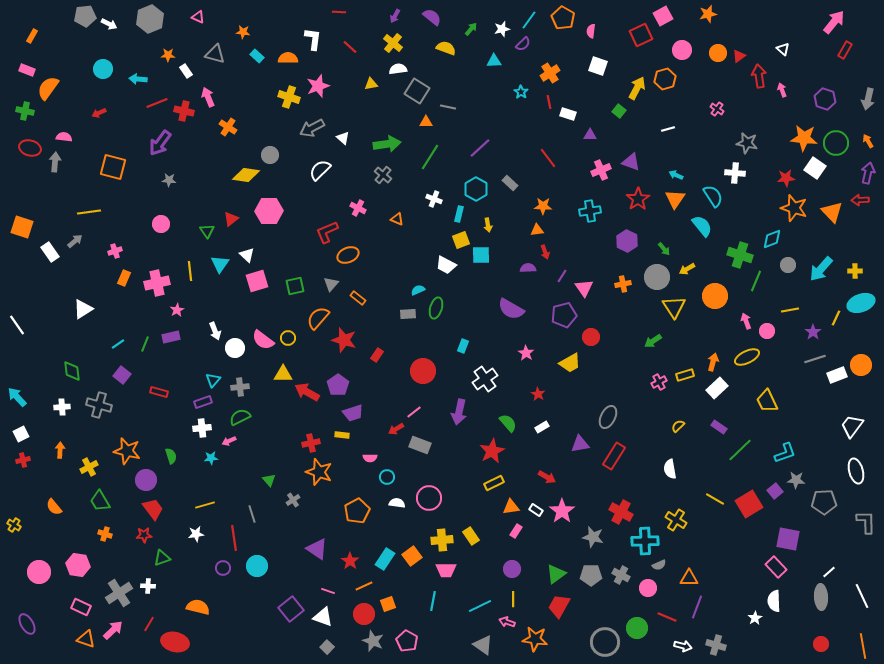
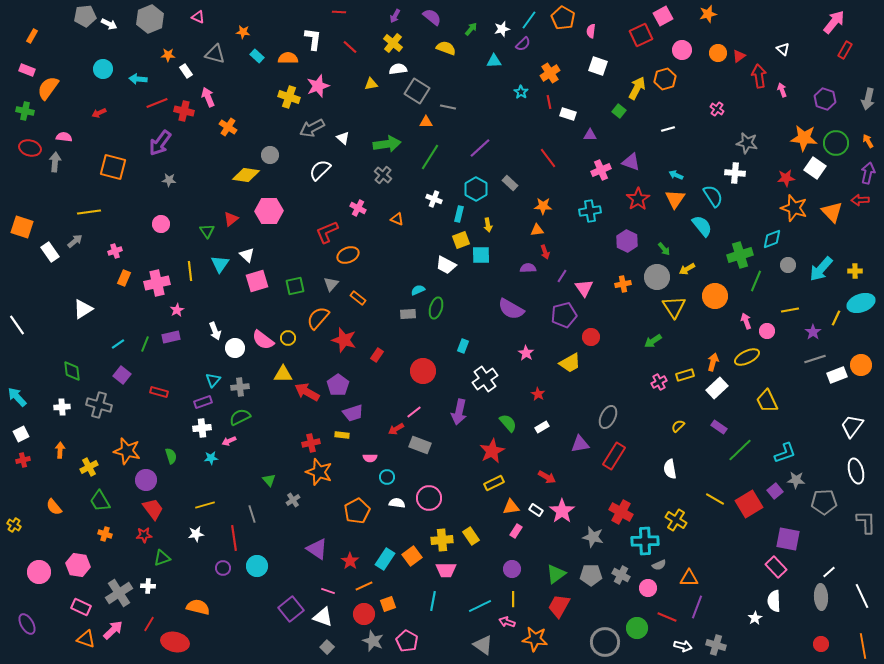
green cross at (740, 255): rotated 35 degrees counterclockwise
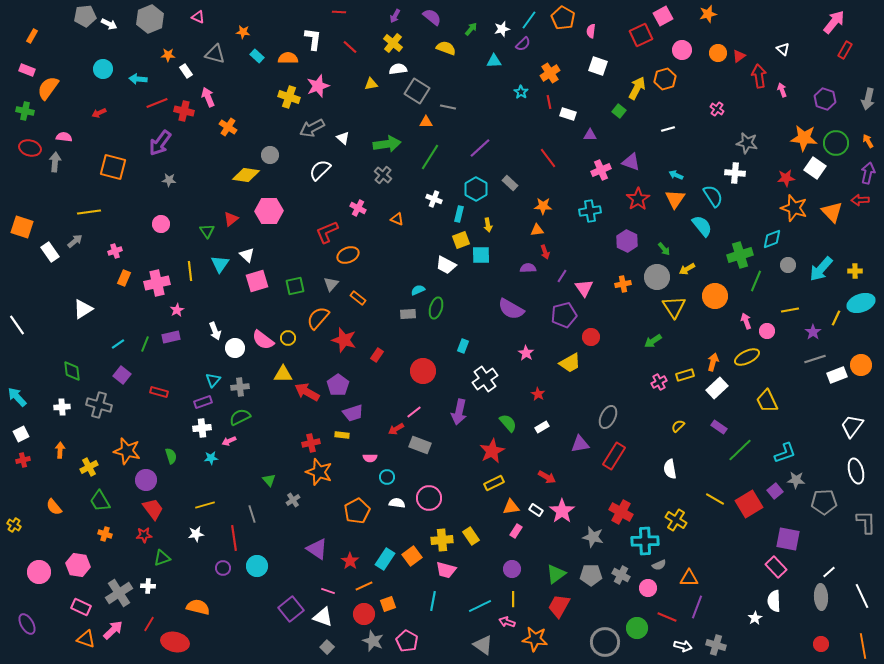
pink trapezoid at (446, 570): rotated 15 degrees clockwise
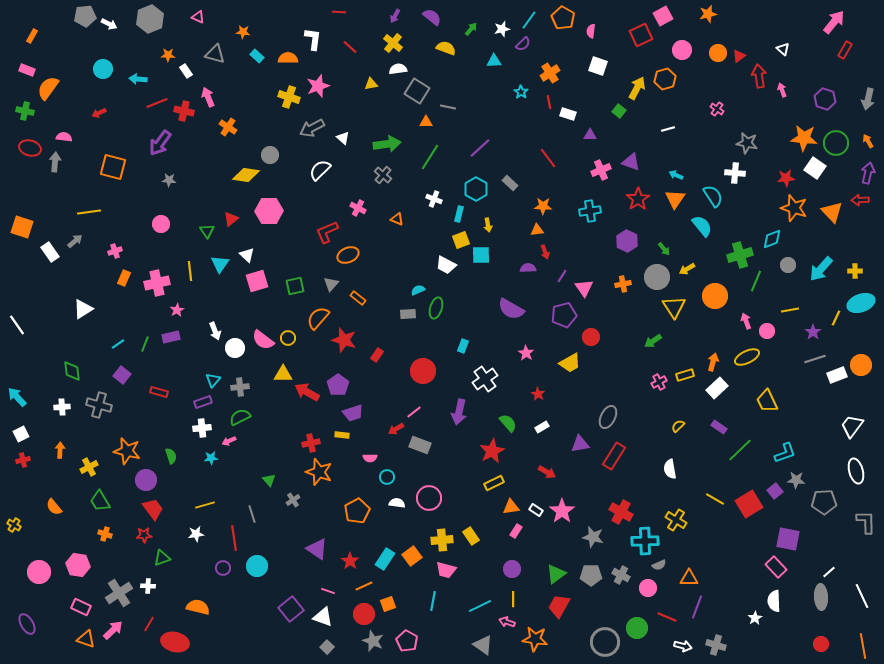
red arrow at (547, 477): moved 5 px up
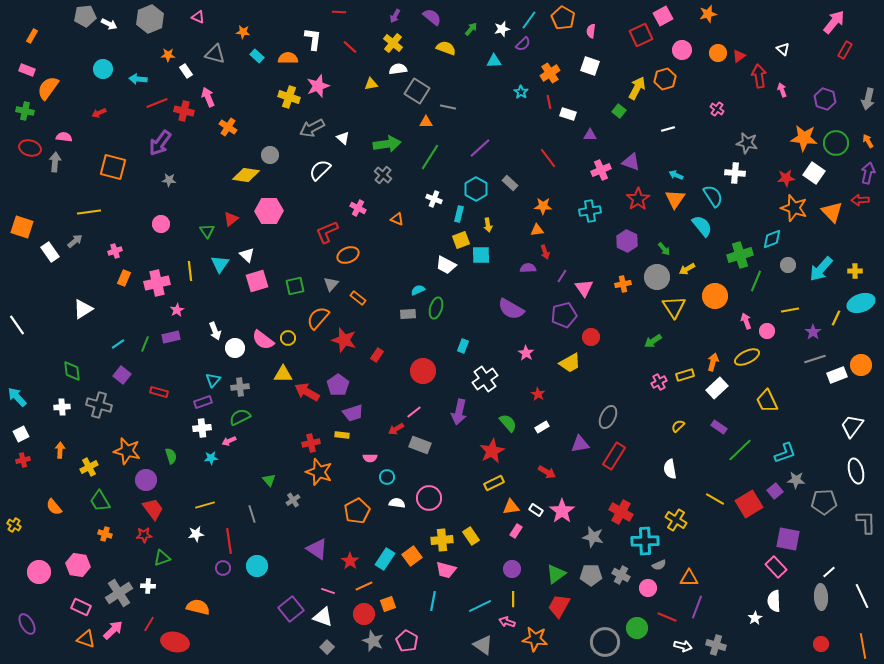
white square at (598, 66): moved 8 px left
white square at (815, 168): moved 1 px left, 5 px down
red line at (234, 538): moved 5 px left, 3 px down
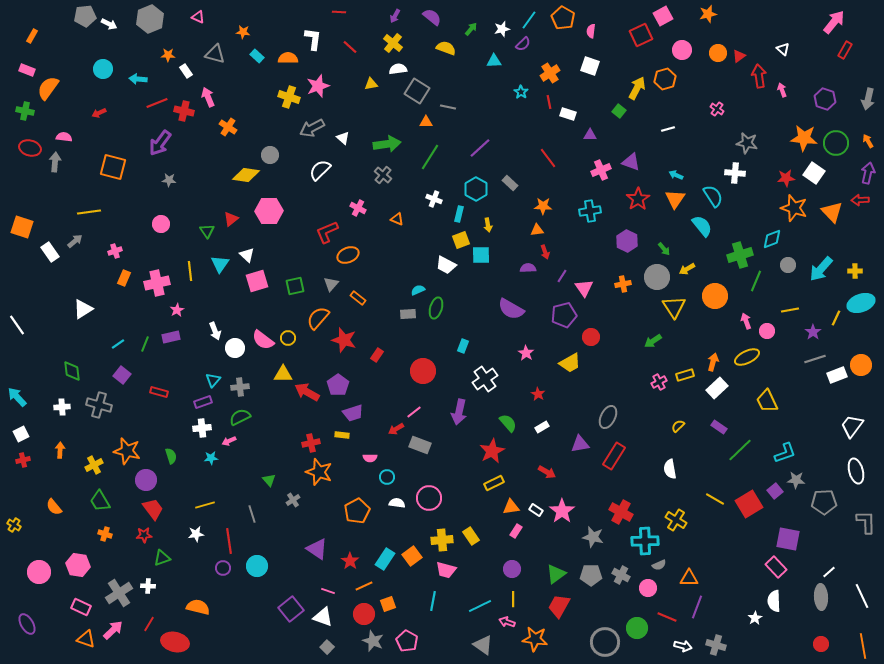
yellow cross at (89, 467): moved 5 px right, 2 px up
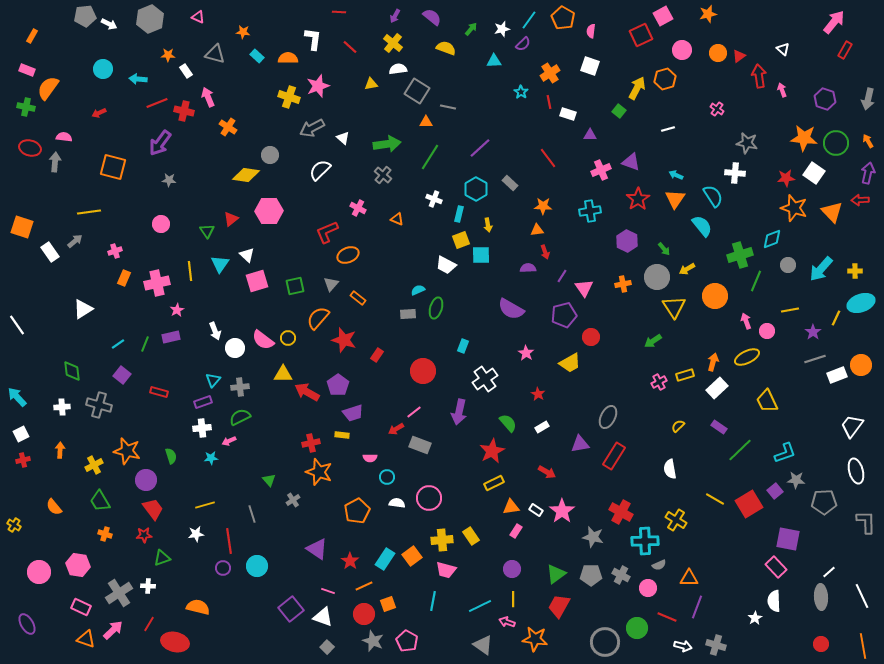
green cross at (25, 111): moved 1 px right, 4 px up
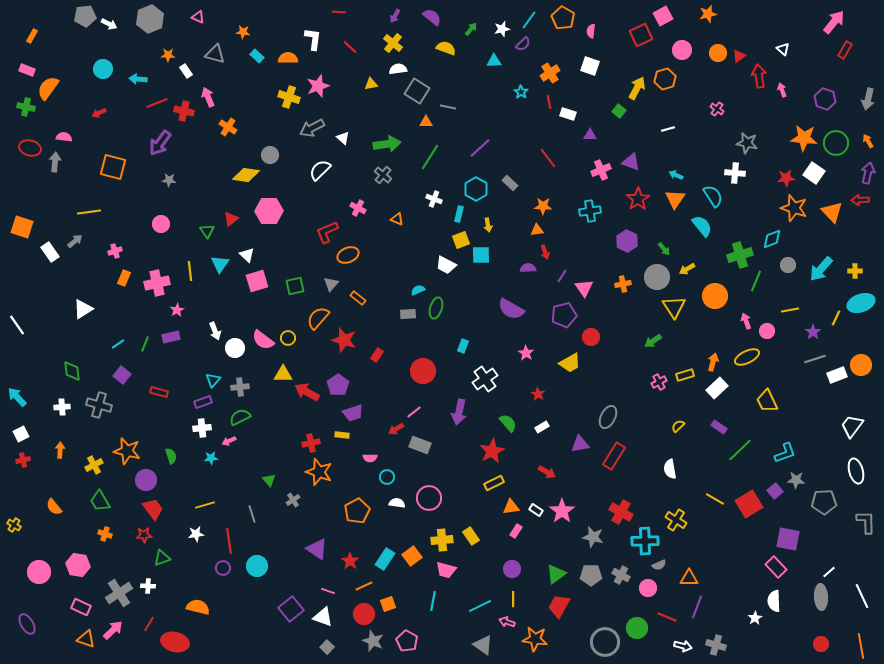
orange line at (863, 646): moved 2 px left
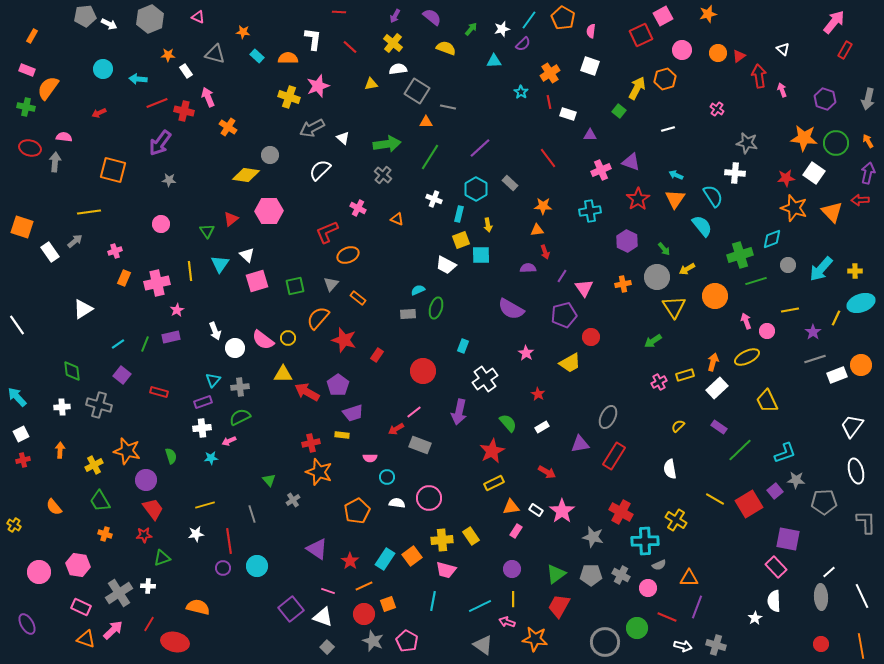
orange square at (113, 167): moved 3 px down
green line at (756, 281): rotated 50 degrees clockwise
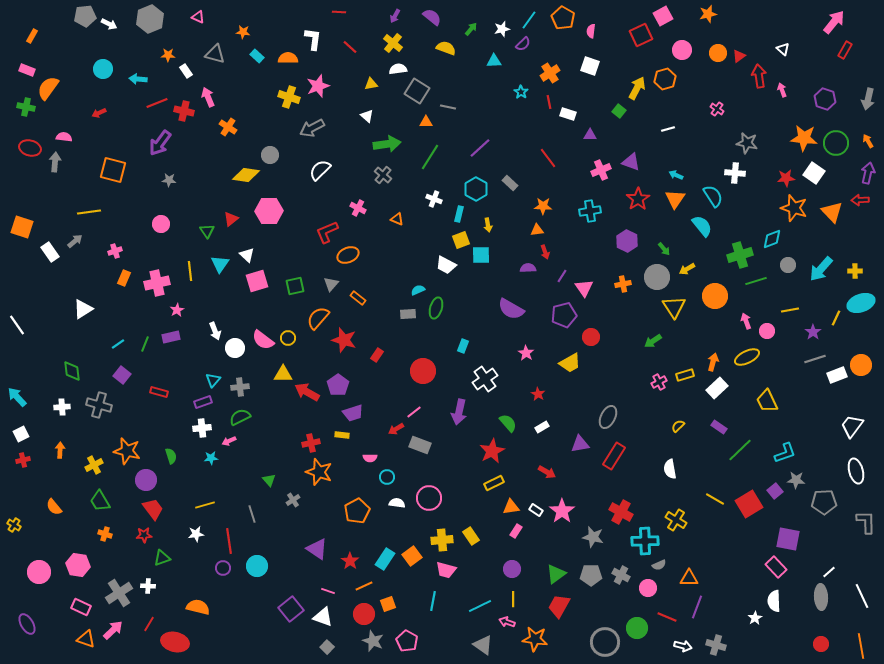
white triangle at (343, 138): moved 24 px right, 22 px up
